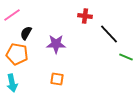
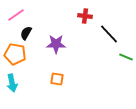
pink line: moved 4 px right
orange pentagon: moved 2 px left
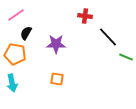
black line: moved 1 px left, 3 px down
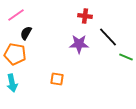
purple star: moved 23 px right
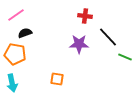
black semicircle: moved 1 px left; rotated 40 degrees clockwise
green line: moved 1 px left
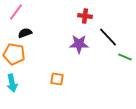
pink line: moved 3 px up; rotated 18 degrees counterclockwise
orange pentagon: moved 1 px left
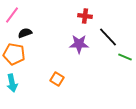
pink line: moved 4 px left, 3 px down
orange square: rotated 24 degrees clockwise
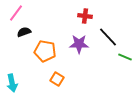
pink line: moved 4 px right, 2 px up
black semicircle: moved 1 px left, 1 px up
orange pentagon: moved 31 px right, 3 px up
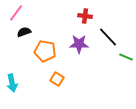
green line: moved 1 px right
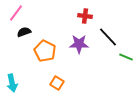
orange pentagon: rotated 15 degrees clockwise
orange square: moved 4 px down
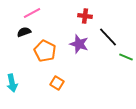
pink line: moved 16 px right; rotated 24 degrees clockwise
purple star: rotated 18 degrees clockwise
